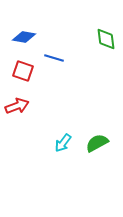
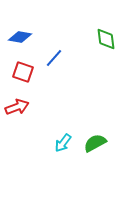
blue diamond: moved 4 px left
blue line: rotated 66 degrees counterclockwise
red square: moved 1 px down
red arrow: moved 1 px down
green semicircle: moved 2 px left
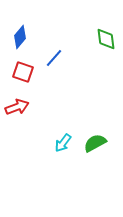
blue diamond: rotated 60 degrees counterclockwise
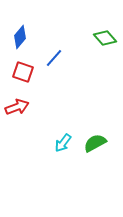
green diamond: moved 1 px left, 1 px up; rotated 35 degrees counterclockwise
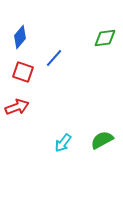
green diamond: rotated 55 degrees counterclockwise
green semicircle: moved 7 px right, 3 px up
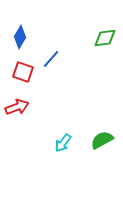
blue diamond: rotated 10 degrees counterclockwise
blue line: moved 3 px left, 1 px down
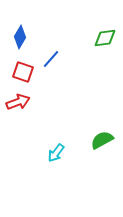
red arrow: moved 1 px right, 5 px up
cyan arrow: moved 7 px left, 10 px down
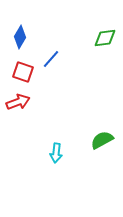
cyan arrow: rotated 30 degrees counterclockwise
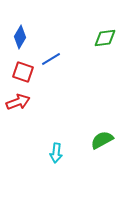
blue line: rotated 18 degrees clockwise
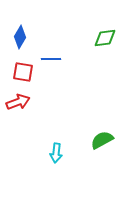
blue line: rotated 30 degrees clockwise
red square: rotated 10 degrees counterclockwise
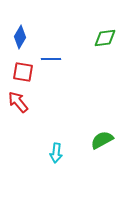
red arrow: rotated 110 degrees counterclockwise
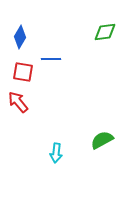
green diamond: moved 6 px up
